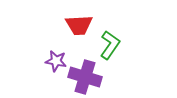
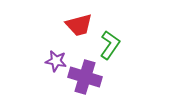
red trapezoid: rotated 12 degrees counterclockwise
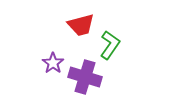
red trapezoid: moved 2 px right
purple star: moved 3 px left, 2 px down; rotated 25 degrees clockwise
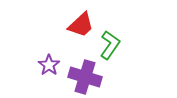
red trapezoid: rotated 28 degrees counterclockwise
purple star: moved 4 px left, 2 px down
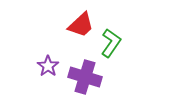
green L-shape: moved 1 px right, 2 px up
purple star: moved 1 px left, 1 px down
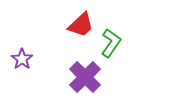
purple star: moved 26 px left, 7 px up
purple cross: rotated 28 degrees clockwise
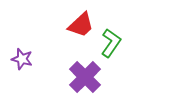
purple star: rotated 20 degrees counterclockwise
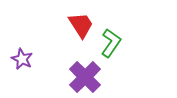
red trapezoid: rotated 80 degrees counterclockwise
purple star: rotated 10 degrees clockwise
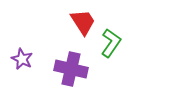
red trapezoid: moved 2 px right, 3 px up
purple cross: moved 14 px left, 8 px up; rotated 32 degrees counterclockwise
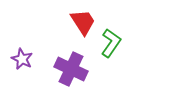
purple cross: rotated 12 degrees clockwise
